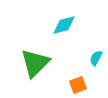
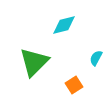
green triangle: moved 1 px left, 1 px up
orange square: moved 4 px left; rotated 12 degrees counterclockwise
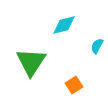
cyan semicircle: moved 1 px right, 12 px up
green triangle: moved 3 px left; rotated 12 degrees counterclockwise
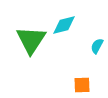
green triangle: moved 22 px up
orange square: moved 8 px right; rotated 30 degrees clockwise
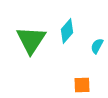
cyan diamond: moved 3 px right, 6 px down; rotated 35 degrees counterclockwise
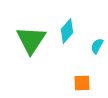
orange square: moved 2 px up
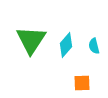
cyan diamond: moved 1 px left, 14 px down
cyan semicircle: moved 3 px left; rotated 42 degrees counterclockwise
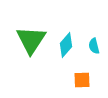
orange square: moved 3 px up
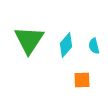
green triangle: moved 2 px left
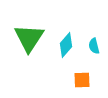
green triangle: moved 2 px up
